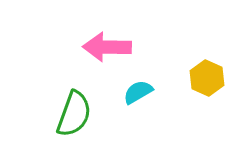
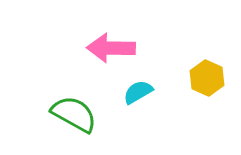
pink arrow: moved 4 px right, 1 px down
green semicircle: rotated 81 degrees counterclockwise
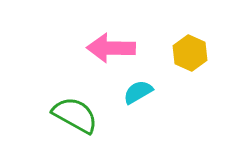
yellow hexagon: moved 17 px left, 25 px up
green semicircle: moved 1 px right, 1 px down
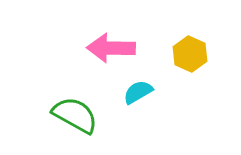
yellow hexagon: moved 1 px down
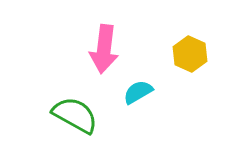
pink arrow: moved 7 px left, 1 px down; rotated 84 degrees counterclockwise
